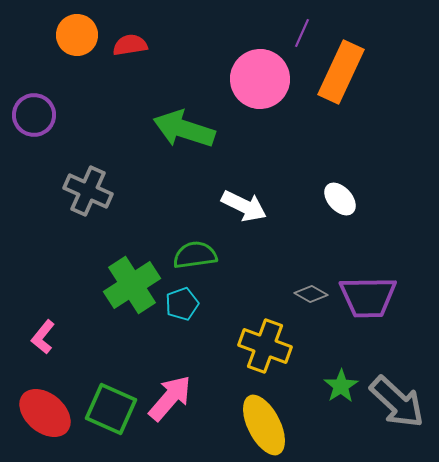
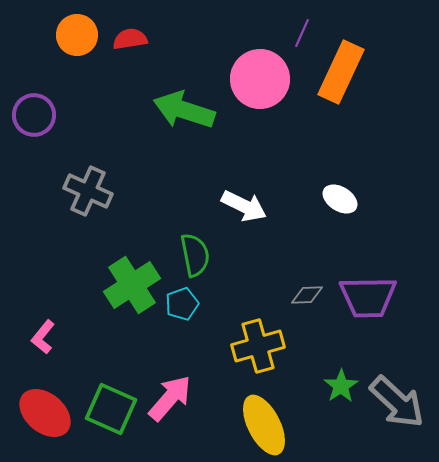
red semicircle: moved 6 px up
green arrow: moved 19 px up
white ellipse: rotated 16 degrees counterclockwise
green semicircle: rotated 87 degrees clockwise
gray diamond: moved 4 px left, 1 px down; rotated 32 degrees counterclockwise
yellow cross: moved 7 px left; rotated 36 degrees counterclockwise
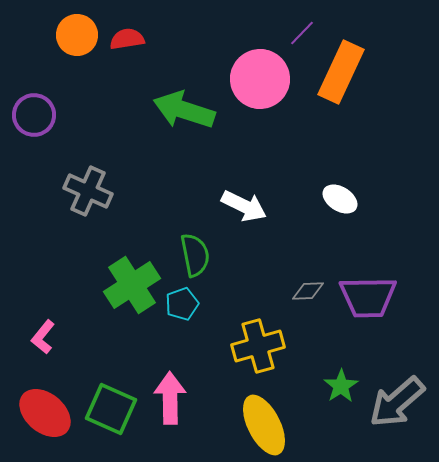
purple line: rotated 20 degrees clockwise
red semicircle: moved 3 px left
gray diamond: moved 1 px right, 4 px up
pink arrow: rotated 42 degrees counterclockwise
gray arrow: rotated 96 degrees clockwise
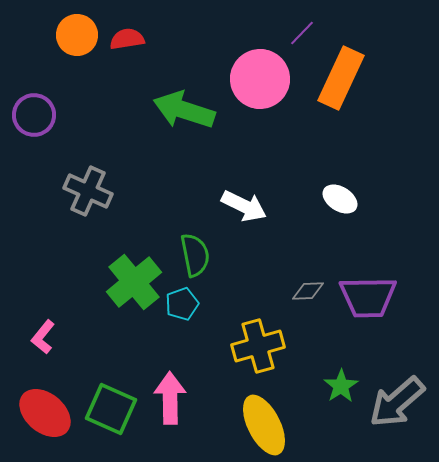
orange rectangle: moved 6 px down
green cross: moved 2 px right, 3 px up; rotated 6 degrees counterclockwise
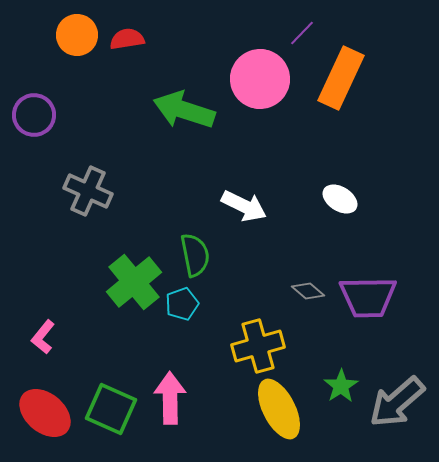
gray diamond: rotated 44 degrees clockwise
yellow ellipse: moved 15 px right, 16 px up
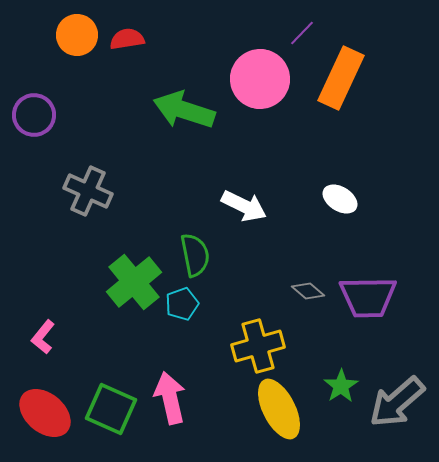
pink arrow: rotated 12 degrees counterclockwise
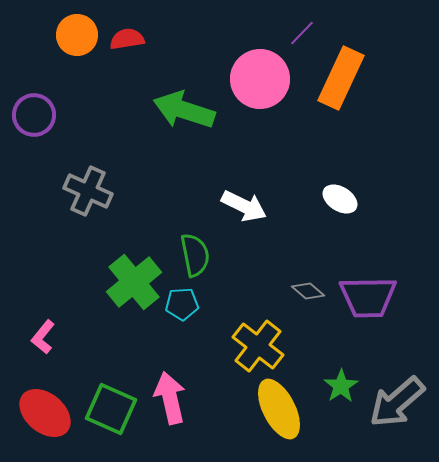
cyan pentagon: rotated 16 degrees clockwise
yellow cross: rotated 36 degrees counterclockwise
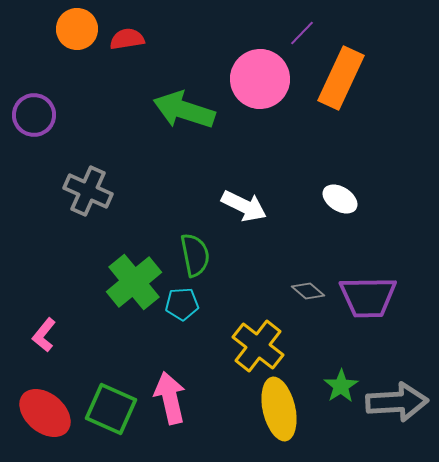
orange circle: moved 6 px up
pink L-shape: moved 1 px right, 2 px up
gray arrow: rotated 142 degrees counterclockwise
yellow ellipse: rotated 14 degrees clockwise
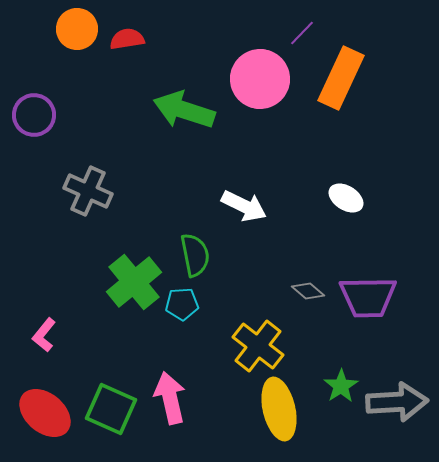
white ellipse: moved 6 px right, 1 px up
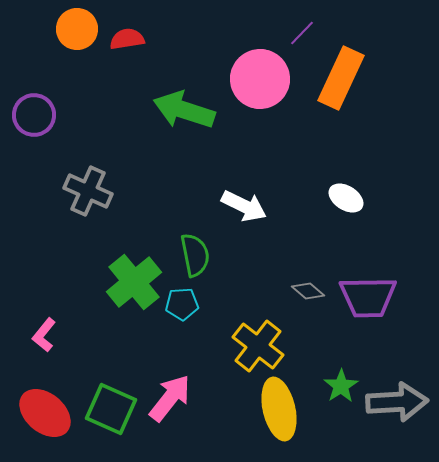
pink arrow: rotated 51 degrees clockwise
